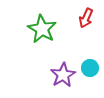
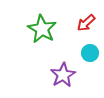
red arrow: moved 5 px down; rotated 24 degrees clockwise
cyan circle: moved 15 px up
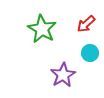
red arrow: moved 1 px down
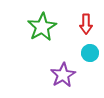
red arrow: rotated 48 degrees counterclockwise
green star: moved 2 px up; rotated 12 degrees clockwise
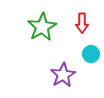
red arrow: moved 4 px left, 1 px up
cyan circle: moved 1 px right, 1 px down
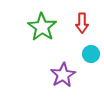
green star: rotated 8 degrees counterclockwise
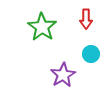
red arrow: moved 4 px right, 4 px up
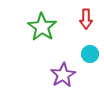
cyan circle: moved 1 px left
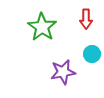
cyan circle: moved 2 px right
purple star: moved 3 px up; rotated 20 degrees clockwise
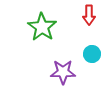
red arrow: moved 3 px right, 4 px up
purple star: rotated 10 degrees clockwise
